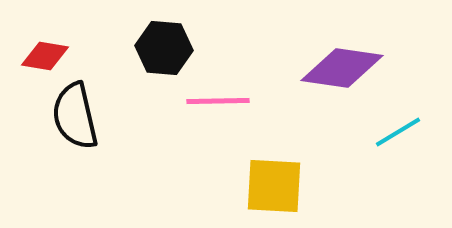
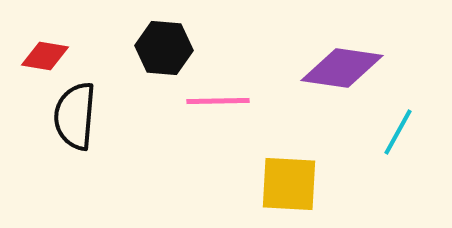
black semicircle: rotated 18 degrees clockwise
cyan line: rotated 30 degrees counterclockwise
yellow square: moved 15 px right, 2 px up
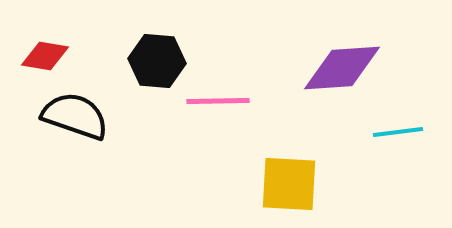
black hexagon: moved 7 px left, 13 px down
purple diamond: rotated 12 degrees counterclockwise
black semicircle: rotated 104 degrees clockwise
cyan line: rotated 54 degrees clockwise
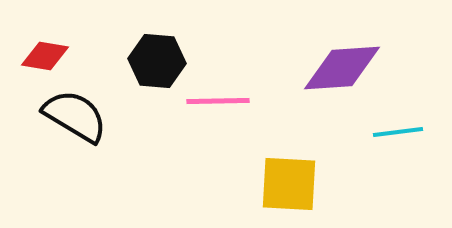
black semicircle: rotated 12 degrees clockwise
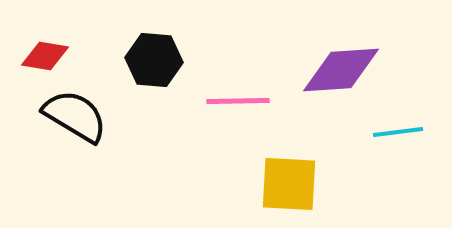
black hexagon: moved 3 px left, 1 px up
purple diamond: moved 1 px left, 2 px down
pink line: moved 20 px right
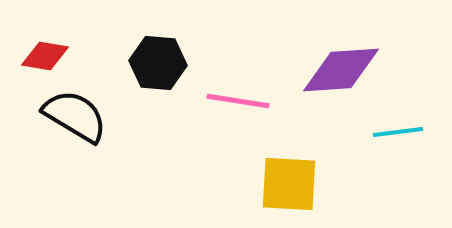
black hexagon: moved 4 px right, 3 px down
pink line: rotated 10 degrees clockwise
